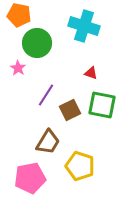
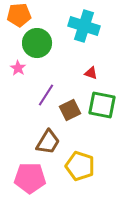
orange pentagon: rotated 15 degrees counterclockwise
pink pentagon: rotated 12 degrees clockwise
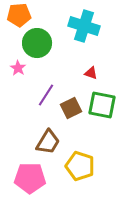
brown square: moved 1 px right, 2 px up
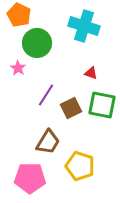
orange pentagon: rotated 30 degrees clockwise
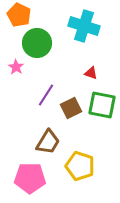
pink star: moved 2 px left, 1 px up
